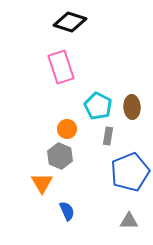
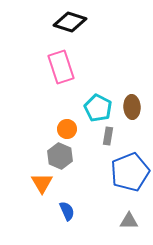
cyan pentagon: moved 2 px down
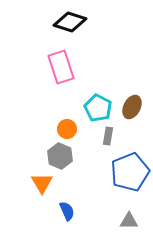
brown ellipse: rotated 30 degrees clockwise
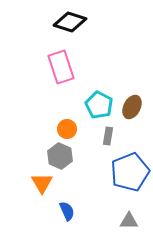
cyan pentagon: moved 1 px right, 3 px up
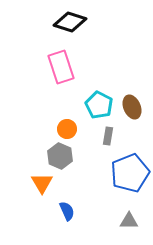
brown ellipse: rotated 50 degrees counterclockwise
blue pentagon: moved 1 px down
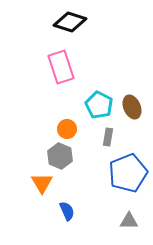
gray rectangle: moved 1 px down
blue pentagon: moved 2 px left
